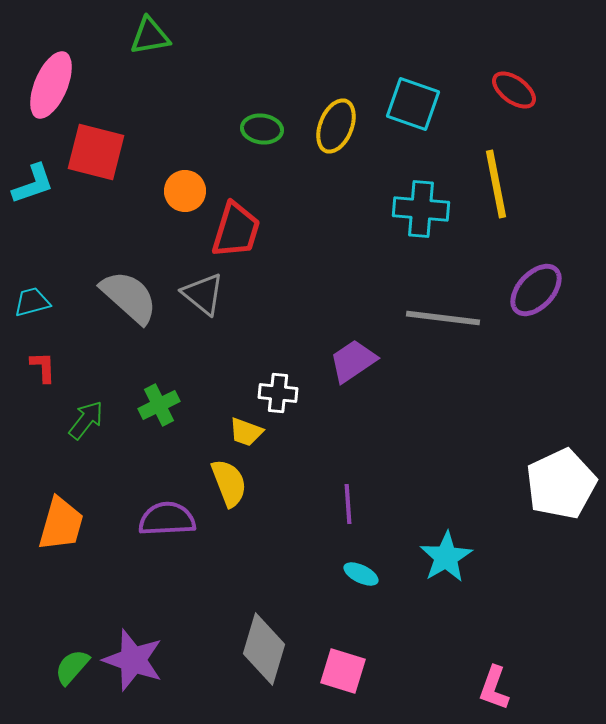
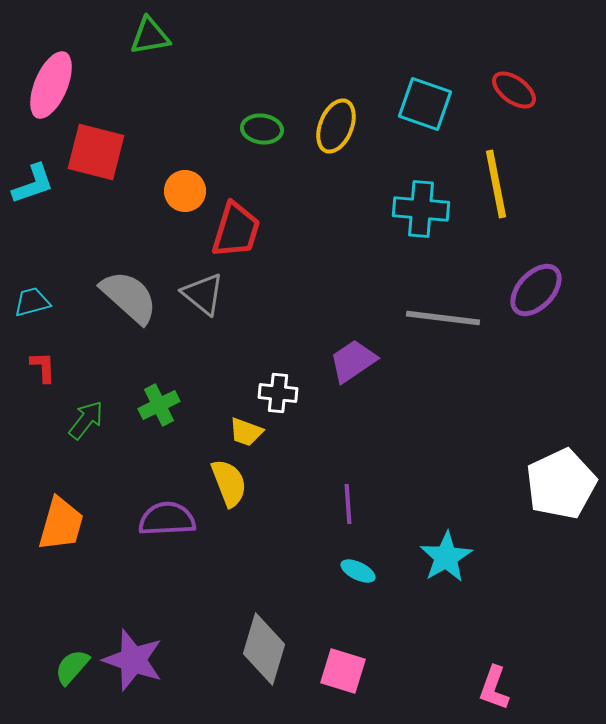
cyan square: moved 12 px right
cyan ellipse: moved 3 px left, 3 px up
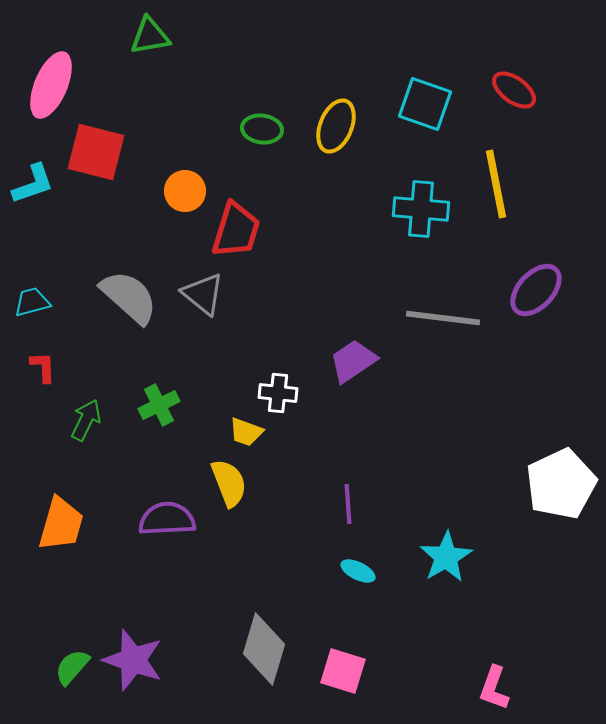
green arrow: rotated 12 degrees counterclockwise
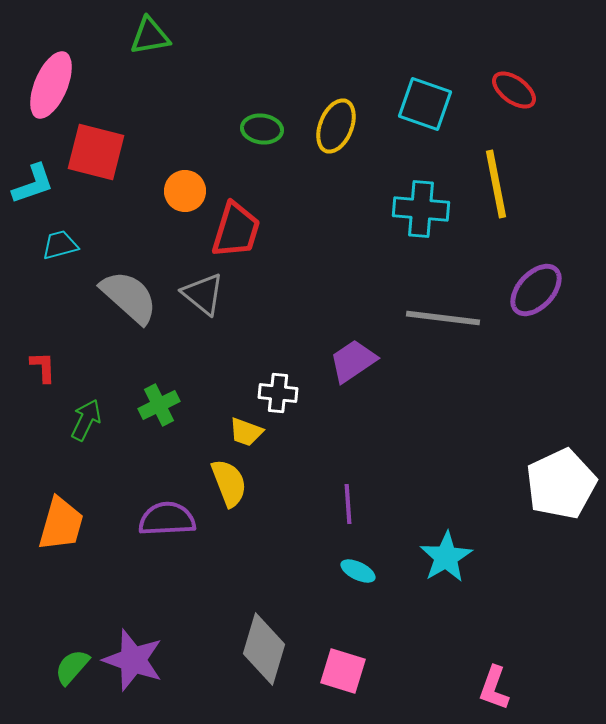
cyan trapezoid: moved 28 px right, 57 px up
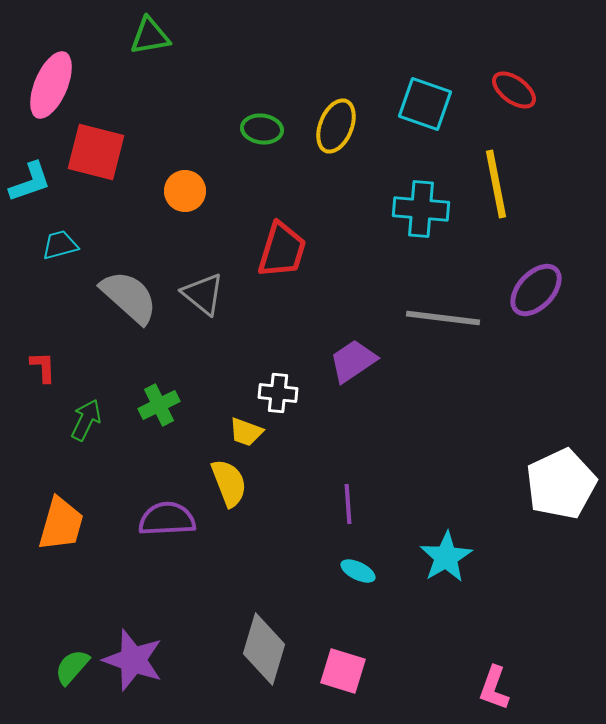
cyan L-shape: moved 3 px left, 2 px up
red trapezoid: moved 46 px right, 20 px down
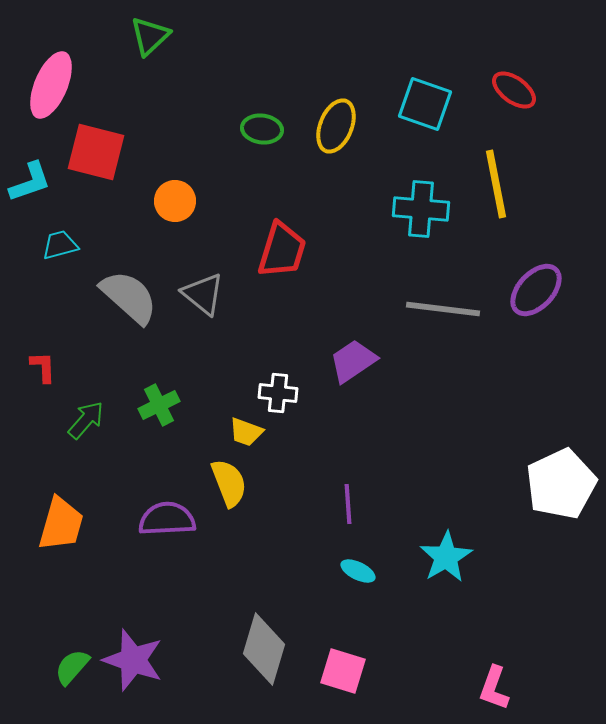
green triangle: rotated 33 degrees counterclockwise
orange circle: moved 10 px left, 10 px down
gray line: moved 9 px up
green arrow: rotated 15 degrees clockwise
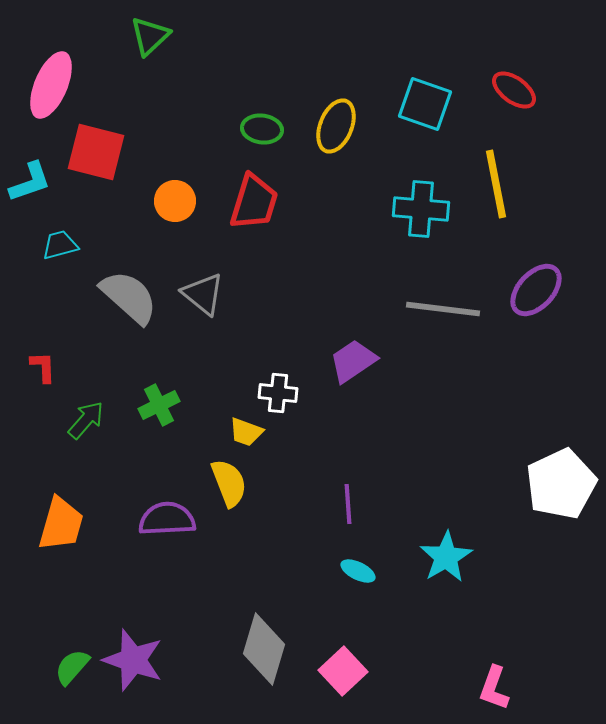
red trapezoid: moved 28 px left, 48 px up
pink square: rotated 30 degrees clockwise
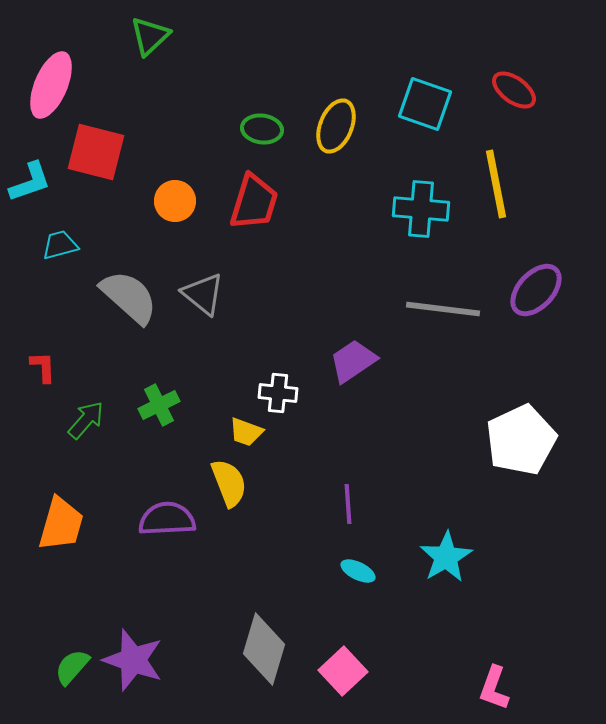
white pentagon: moved 40 px left, 44 px up
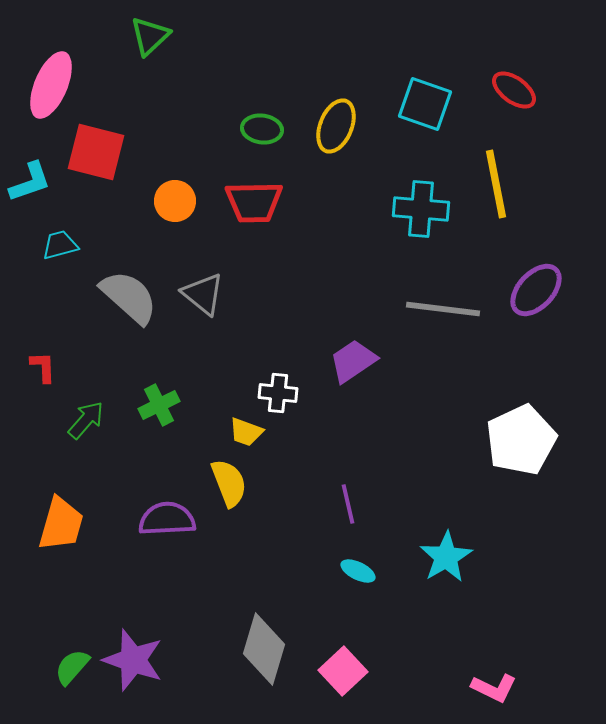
red trapezoid: rotated 72 degrees clockwise
purple line: rotated 9 degrees counterclockwise
pink L-shape: rotated 84 degrees counterclockwise
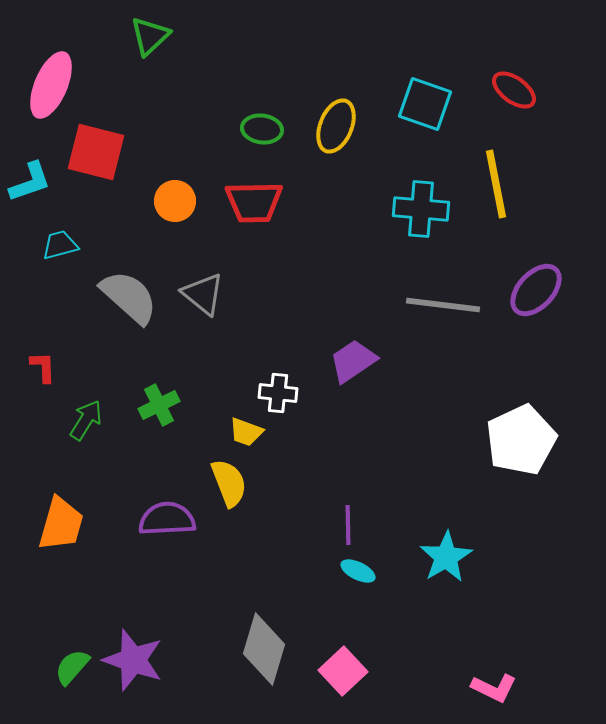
gray line: moved 4 px up
green arrow: rotated 9 degrees counterclockwise
purple line: moved 21 px down; rotated 12 degrees clockwise
